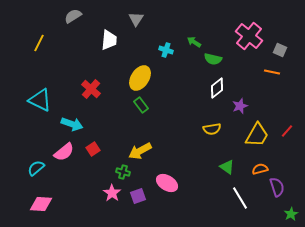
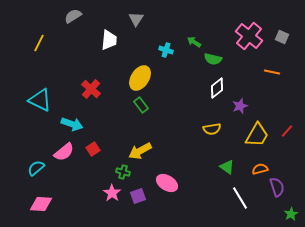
gray square: moved 2 px right, 13 px up
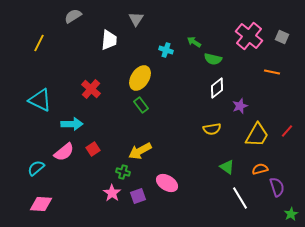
cyan arrow: rotated 20 degrees counterclockwise
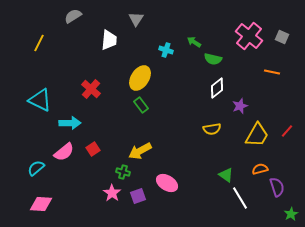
cyan arrow: moved 2 px left, 1 px up
green triangle: moved 1 px left, 8 px down
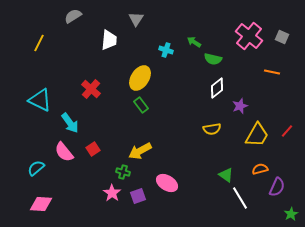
cyan arrow: rotated 55 degrees clockwise
pink semicircle: rotated 90 degrees clockwise
purple semicircle: rotated 42 degrees clockwise
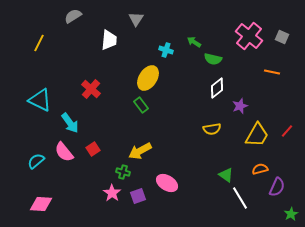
yellow ellipse: moved 8 px right
cyan semicircle: moved 7 px up
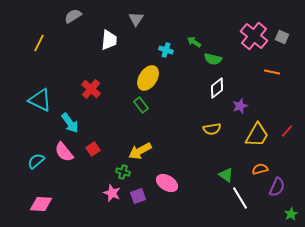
pink cross: moved 5 px right
pink star: rotated 12 degrees counterclockwise
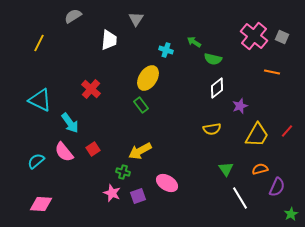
green triangle: moved 6 px up; rotated 21 degrees clockwise
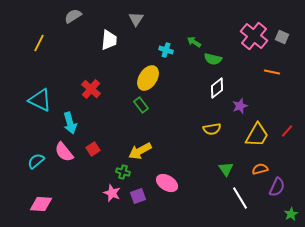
cyan arrow: rotated 20 degrees clockwise
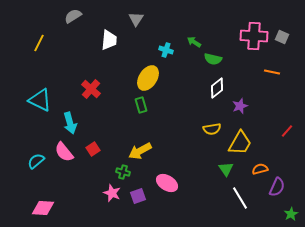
pink cross: rotated 36 degrees counterclockwise
green rectangle: rotated 21 degrees clockwise
yellow trapezoid: moved 17 px left, 8 px down
pink diamond: moved 2 px right, 4 px down
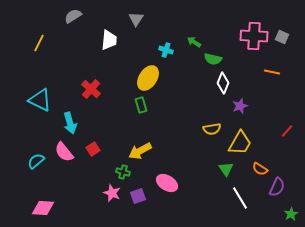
white diamond: moved 6 px right, 5 px up; rotated 30 degrees counterclockwise
orange semicircle: rotated 133 degrees counterclockwise
